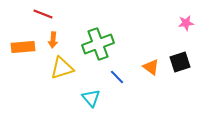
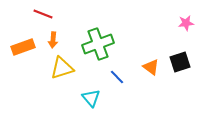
orange rectangle: rotated 15 degrees counterclockwise
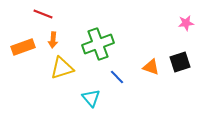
orange triangle: rotated 18 degrees counterclockwise
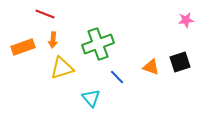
red line: moved 2 px right
pink star: moved 3 px up
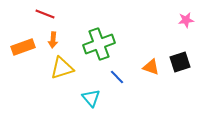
green cross: moved 1 px right
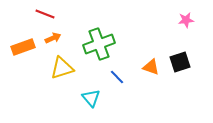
orange arrow: moved 2 px up; rotated 119 degrees counterclockwise
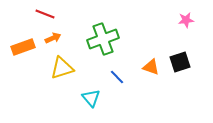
green cross: moved 4 px right, 5 px up
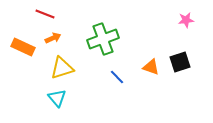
orange rectangle: rotated 45 degrees clockwise
cyan triangle: moved 34 px left
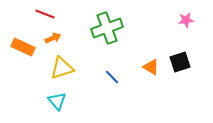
green cross: moved 4 px right, 11 px up
orange triangle: rotated 12 degrees clockwise
blue line: moved 5 px left
cyan triangle: moved 3 px down
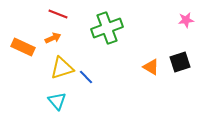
red line: moved 13 px right
blue line: moved 26 px left
